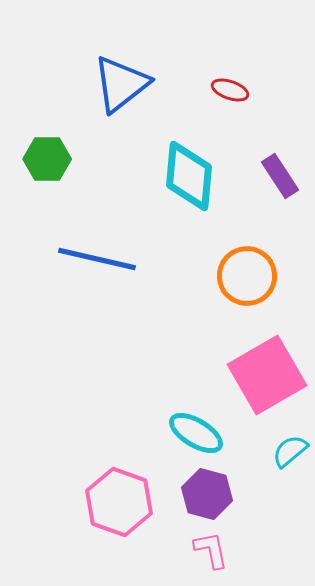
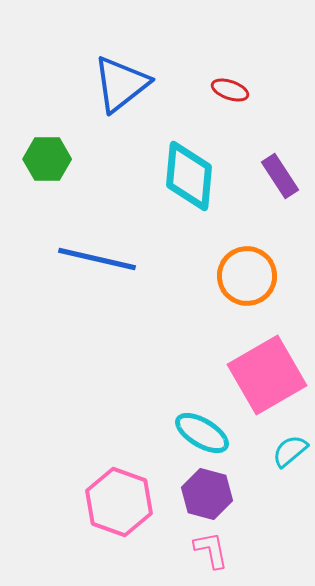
cyan ellipse: moved 6 px right
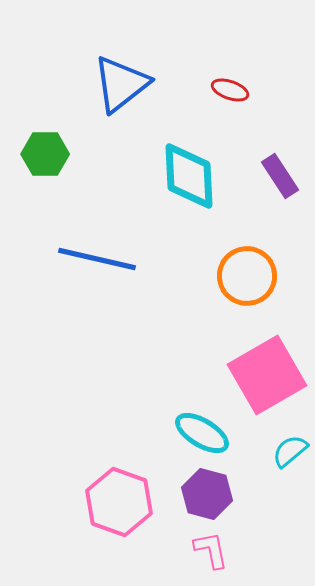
green hexagon: moved 2 px left, 5 px up
cyan diamond: rotated 8 degrees counterclockwise
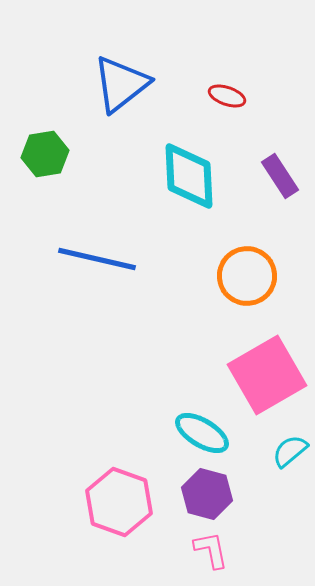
red ellipse: moved 3 px left, 6 px down
green hexagon: rotated 9 degrees counterclockwise
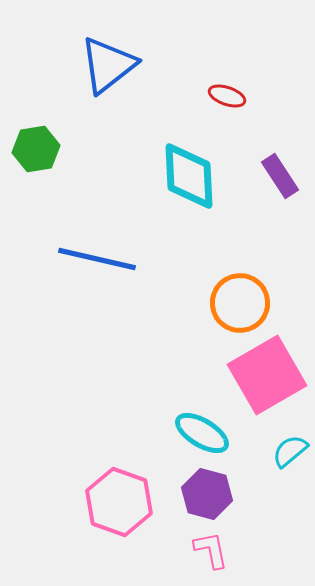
blue triangle: moved 13 px left, 19 px up
green hexagon: moved 9 px left, 5 px up
orange circle: moved 7 px left, 27 px down
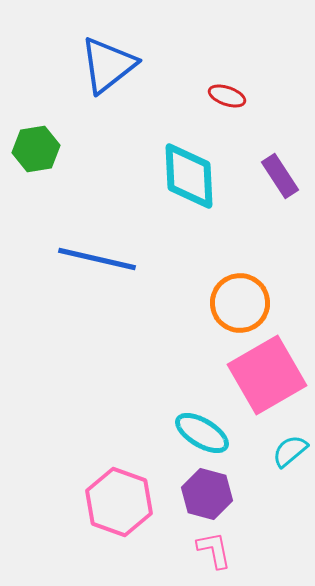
pink L-shape: moved 3 px right
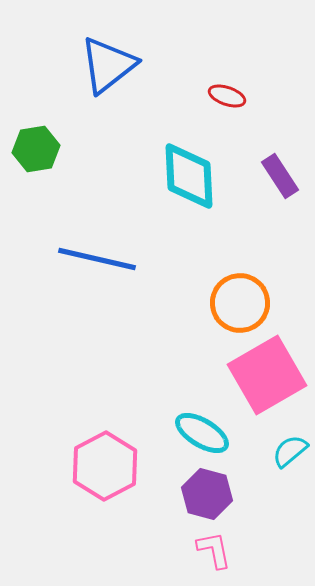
pink hexagon: moved 14 px left, 36 px up; rotated 12 degrees clockwise
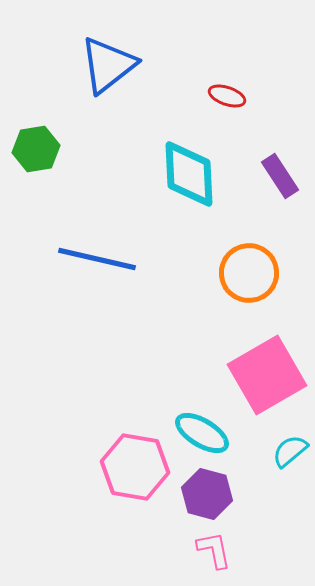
cyan diamond: moved 2 px up
orange circle: moved 9 px right, 30 px up
pink hexagon: moved 30 px right, 1 px down; rotated 22 degrees counterclockwise
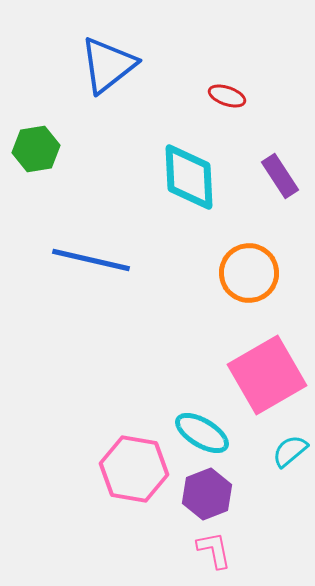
cyan diamond: moved 3 px down
blue line: moved 6 px left, 1 px down
pink hexagon: moved 1 px left, 2 px down
purple hexagon: rotated 24 degrees clockwise
